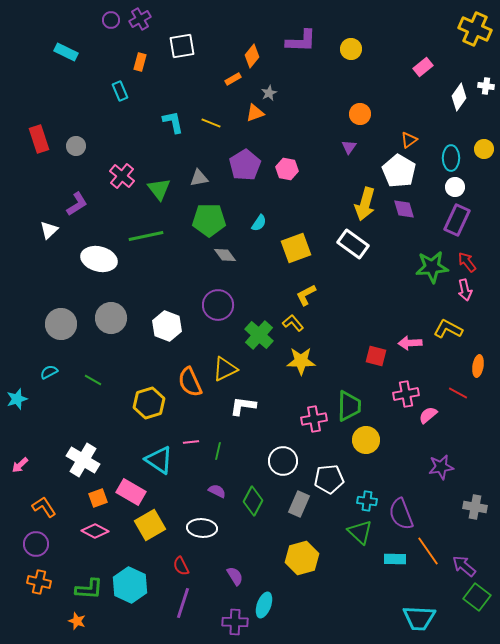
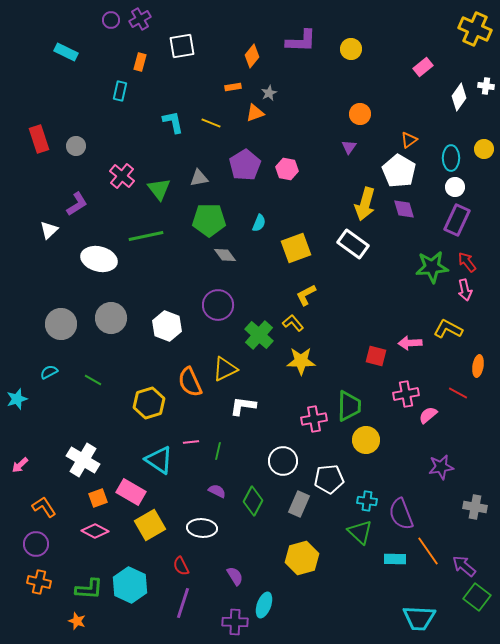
orange rectangle at (233, 79): moved 8 px down; rotated 21 degrees clockwise
cyan rectangle at (120, 91): rotated 36 degrees clockwise
cyan semicircle at (259, 223): rotated 12 degrees counterclockwise
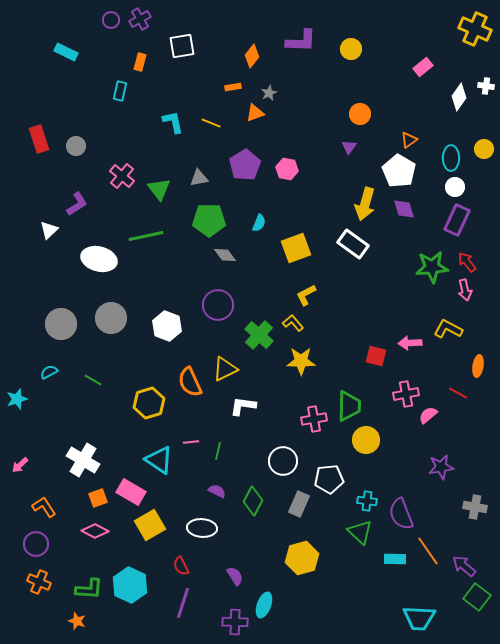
orange cross at (39, 582): rotated 10 degrees clockwise
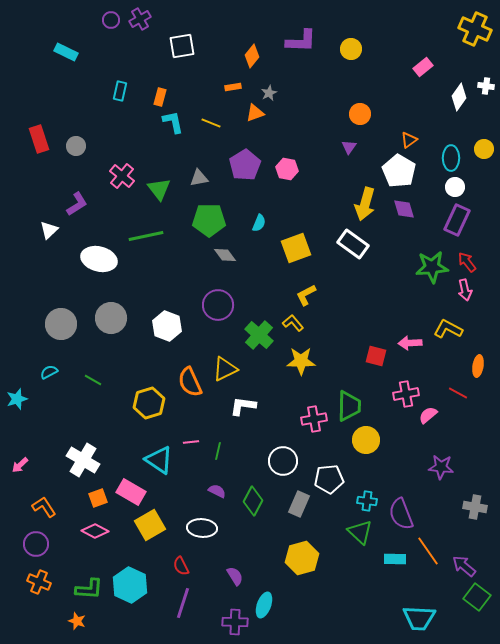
orange rectangle at (140, 62): moved 20 px right, 35 px down
purple star at (441, 467): rotated 15 degrees clockwise
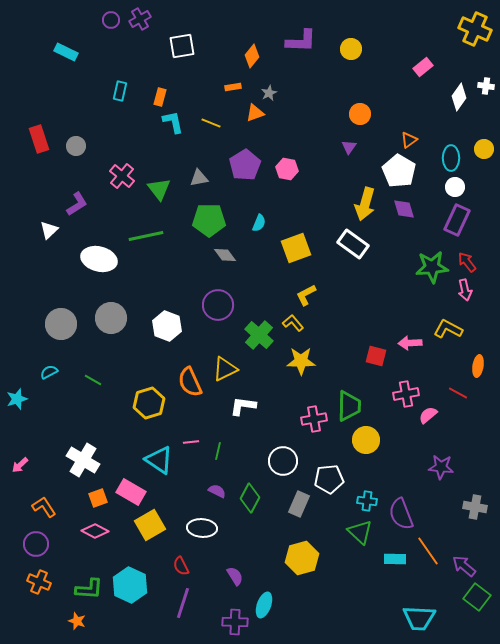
green diamond at (253, 501): moved 3 px left, 3 px up
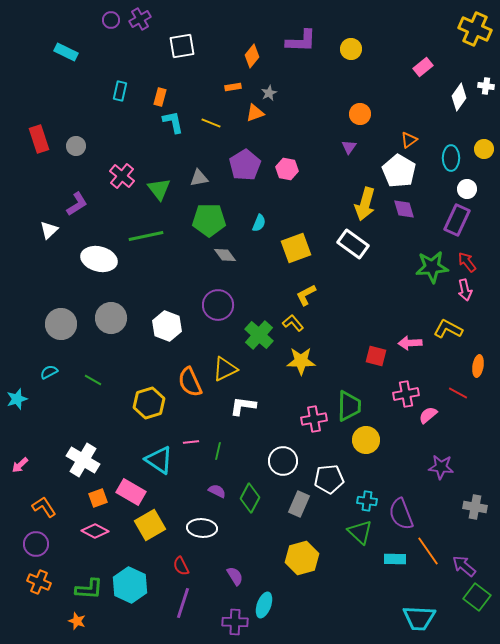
white circle at (455, 187): moved 12 px right, 2 px down
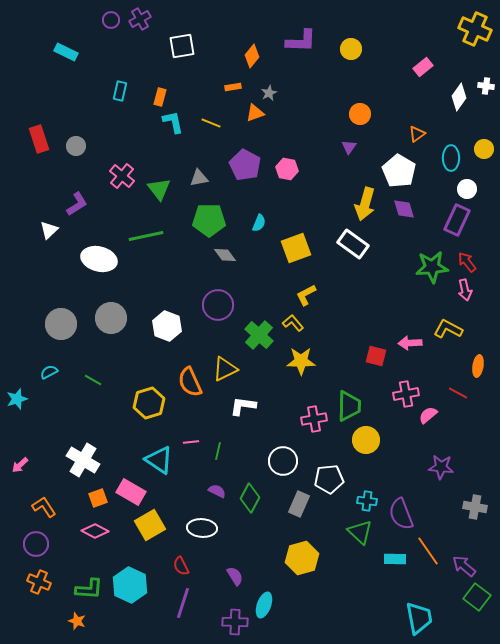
orange triangle at (409, 140): moved 8 px right, 6 px up
purple pentagon at (245, 165): rotated 12 degrees counterclockwise
cyan trapezoid at (419, 618): rotated 104 degrees counterclockwise
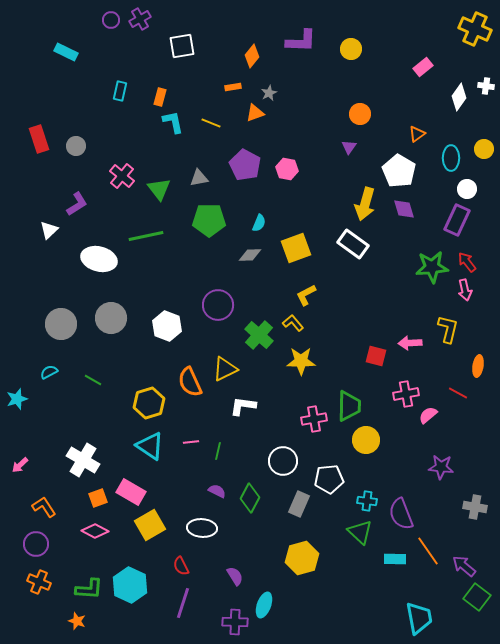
gray diamond at (225, 255): moved 25 px right; rotated 55 degrees counterclockwise
yellow L-shape at (448, 329): rotated 76 degrees clockwise
cyan triangle at (159, 460): moved 9 px left, 14 px up
